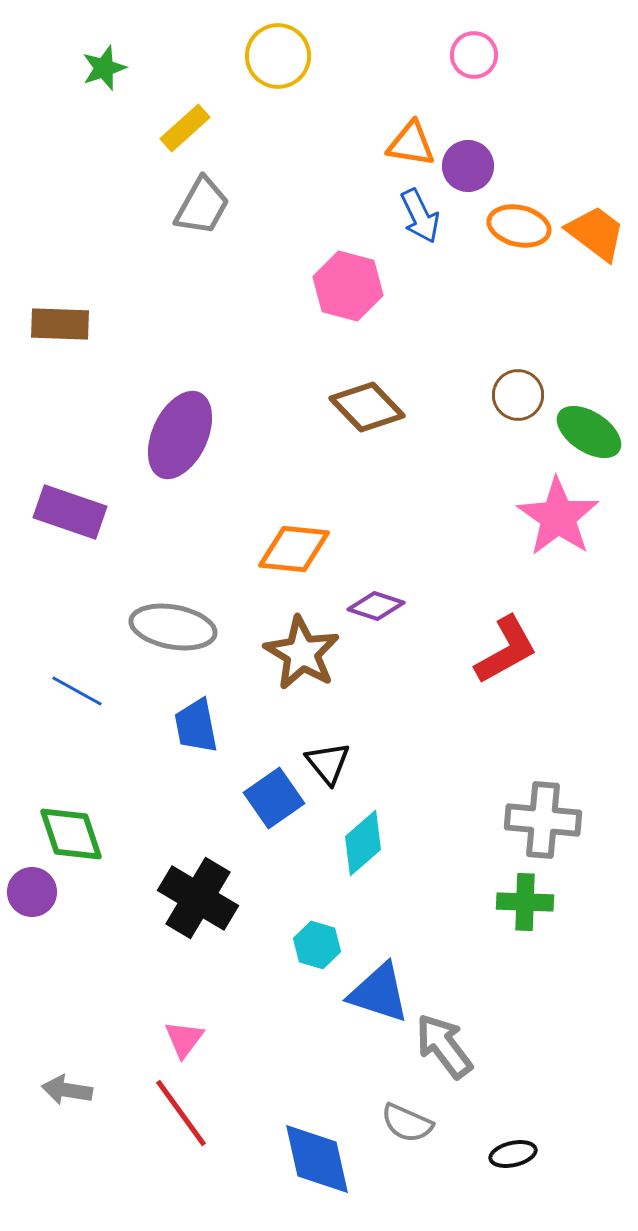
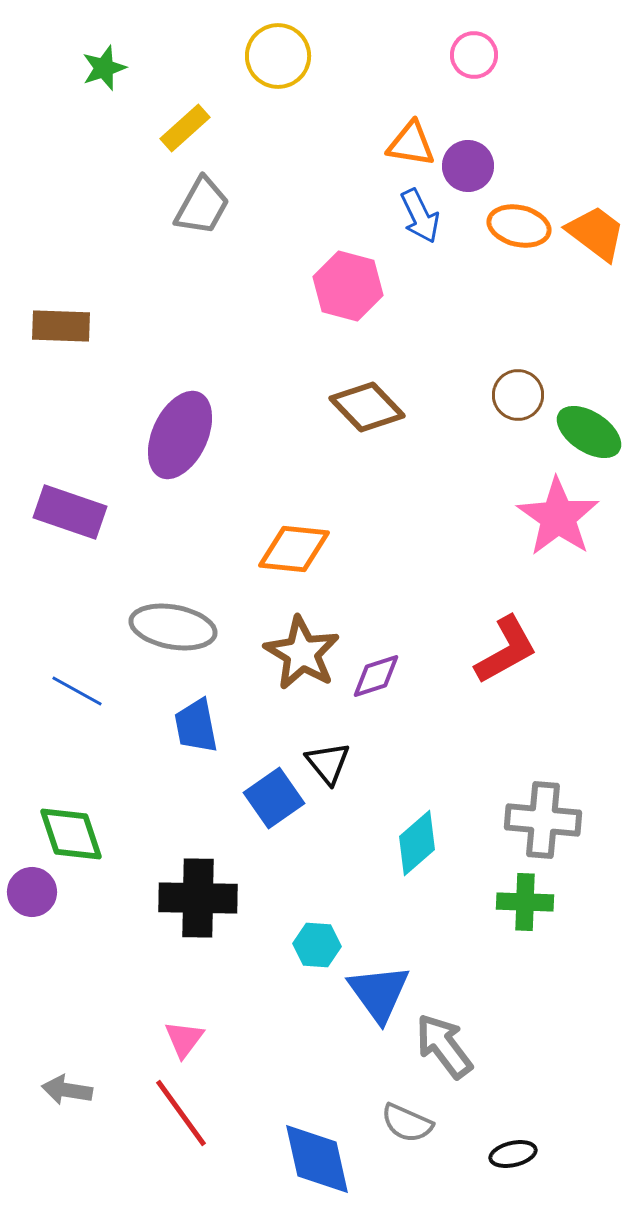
brown rectangle at (60, 324): moved 1 px right, 2 px down
purple diamond at (376, 606): moved 70 px down; rotated 36 degrees counterclockwise
cyan diamond at (363, 843): moved 54 px right
black cross at (198, 898): rotated 30 degrees counterclockwise
cyan hexagon at (317, 945): rotated 12 degrees counterclockwise
blue triangle at (379, 993): rotated 36 degrees clockwise
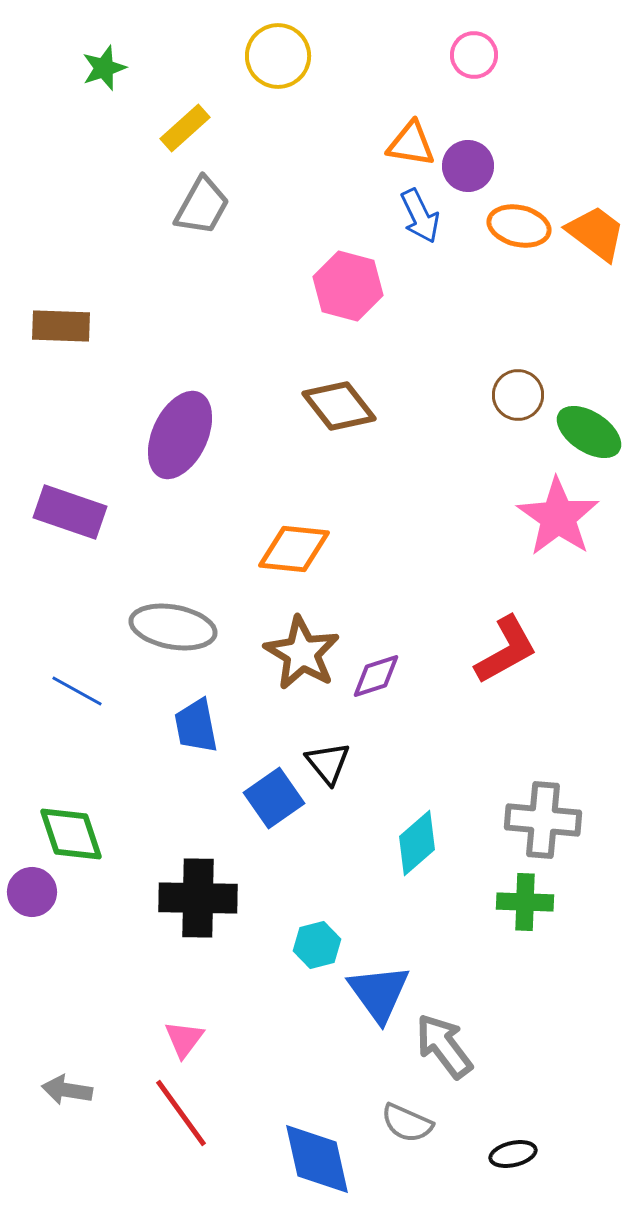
brown diamond at (367, 407): moved 28 px left, 1 px up; rotated 6 degrees clockwise
cyan hexagon at (317, 945): rotated 18 degrees counterclockwise
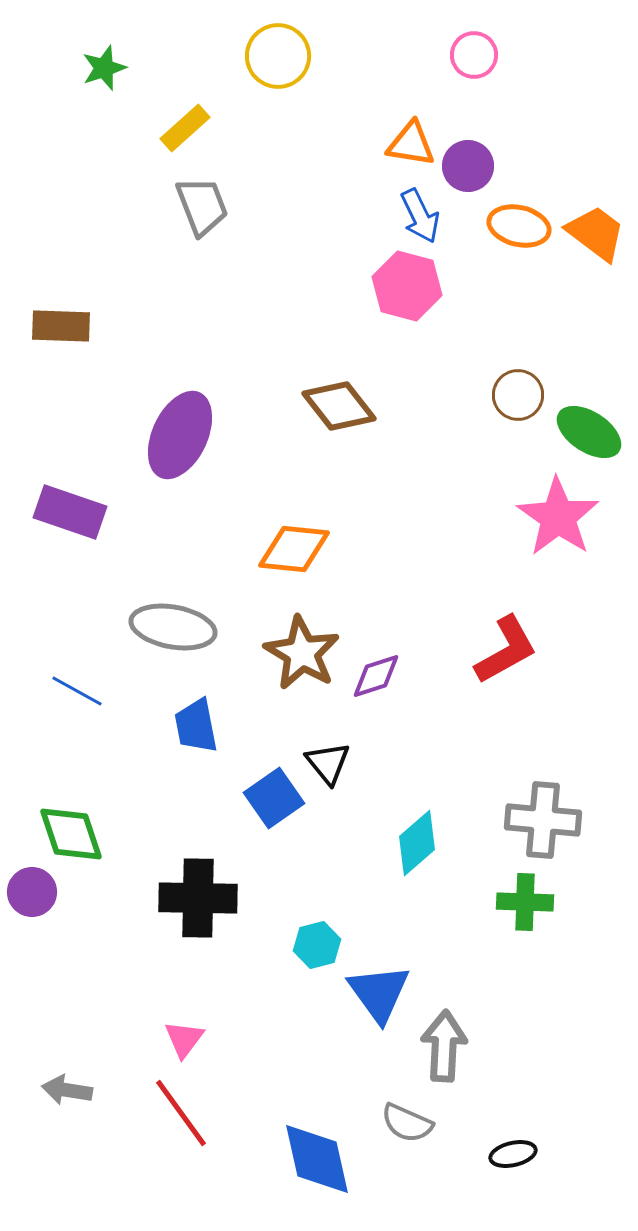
gray trapezoid at (202, 206): rotated 50 degrees counterclockwise
pink hexagon at (348, 286): moved 59 px right
gray arrow at (444, 1046): rotated 40 degrees clockwise
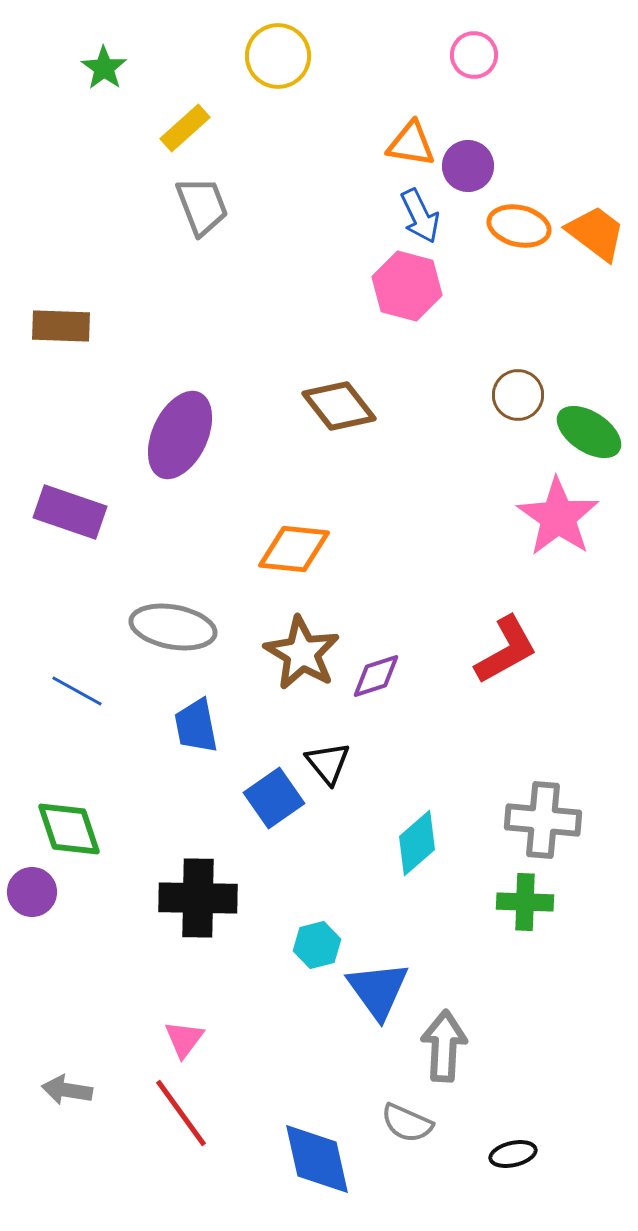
green star at (104, 68): rotated 18 degrees counterclockwise
green diamond at (71, 834): moved 2 px left, 5 px up
blue triangle at (379, 993): moved 1 px left, 3 px up
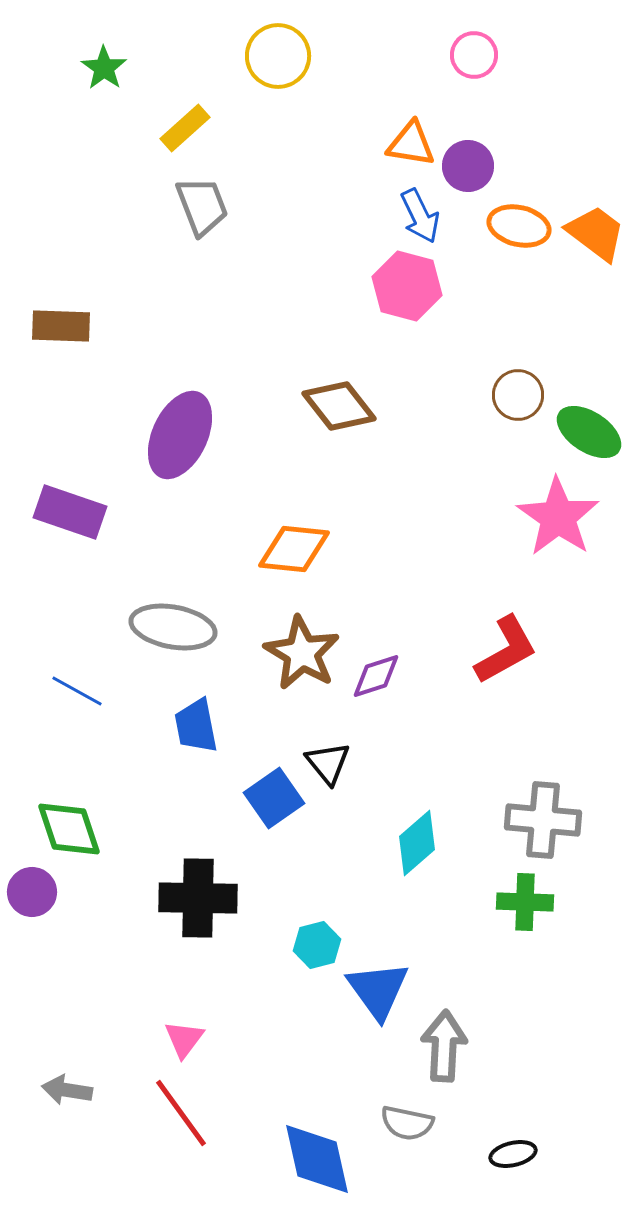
gray semicircle at (407, 1123): rotated 12 degrees counterclockwise
